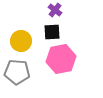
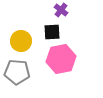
purple cross: moved 6 px right
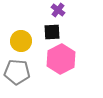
purple cross: moved 3 px left
pink hexagon: rotated 16 degrees counterclockwise
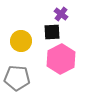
purple cross: moved 3 px right, 4 px down
gray pentagon: moved 6 px down
